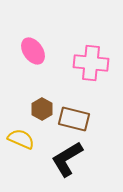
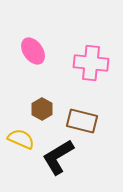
brown rectangle: moved 8 px right, 2 px down
black L-shape: moved 9 px left, 2 px up
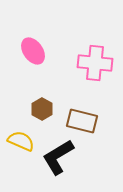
pink cross: moved 4 px right
yellow semicircle: moved 2 px down
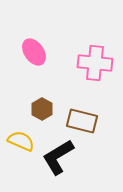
pink ellipse: moved 1 px right, 1 px down
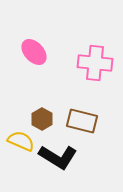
pink ellipse: rotated 8 degrees counterclockwise
brown hexagon: moved 10 px down
black L-shape: rotated 117 degrees counterclockwise
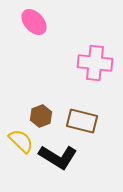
pink ellipse: moved 30 px up
brown hexagon: moved 1 px left, 3 px up; rotated 10 degrees clockwise
yellow semicircle: rotated 20 degrees clockwise
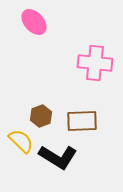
brown rectangle: rotated 16 degrees counterclockwise
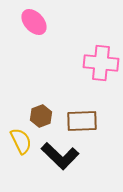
pink cross: moved 6 px right
yellow semicircle: rotated 20 degrees clockwise
black L-shape: moved 2 px right, 1 px up; rotated 12 degrees clockwise
